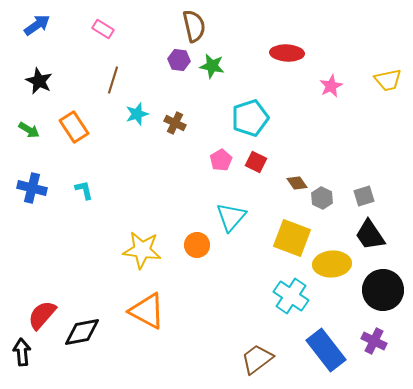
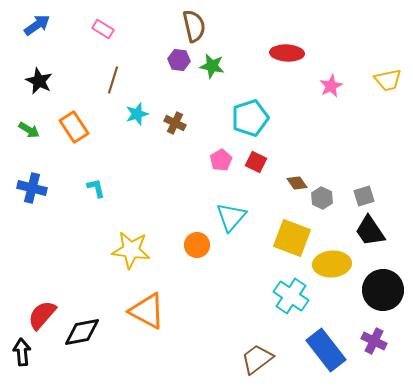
cyan L-shape: moved 12 px right, 2 px up
black trapezoid: moved 4 px up
yellow star: moved 11 px left
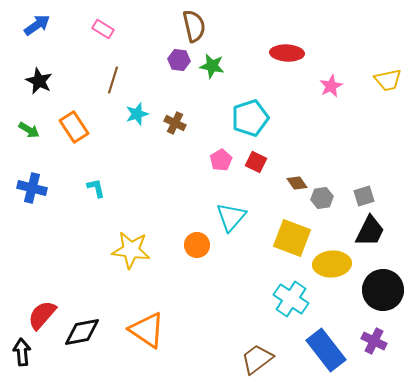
gray hexagon: rotated 25 degrees clockwise
black trapezoid: rotated 120 degrees counterclockwise
cyan cross: moved 3 px down
orange triangle: moved 19 px down; rotated 6 degrees clockwise
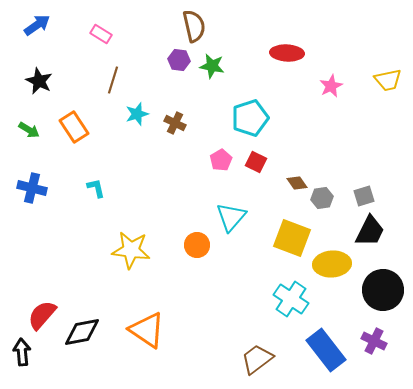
pink rectangle: moved 2 px left, 5 px down
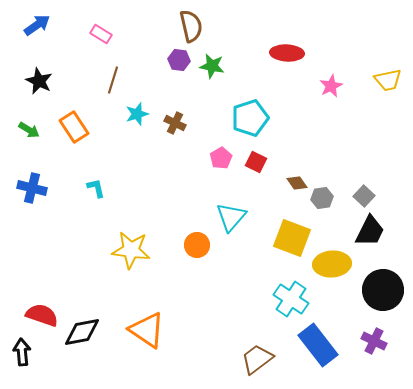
brown semicircle: moved 3 px left
pink pentagon: moved 2 px up
gray square: rotated 30 degrees counterclockwise
red semicircle: rotated 68 degrees clockwise
blue rectangle: moved 8 px left, 5 px up
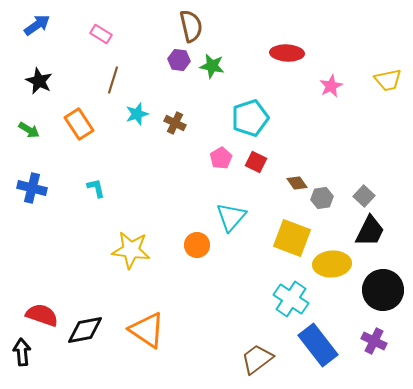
orange rectangle: moved 5 px right, 3 px up
black diamond: moved 3 px right, 2 px up
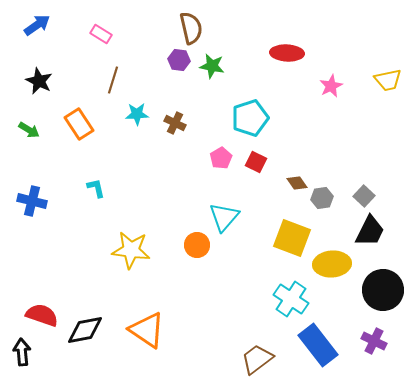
brown semicircle: moved 2 px down
cyan star: rotated 15 degrees clockwise
blue cross: moved 13 px down
cyan triangle: moved 7 px left
